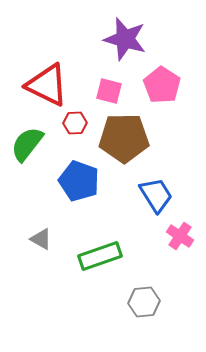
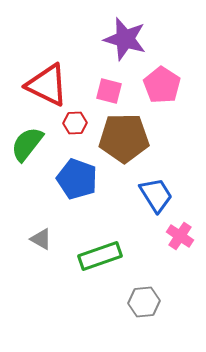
blue pentagon: moved 2 px left, 2 px up
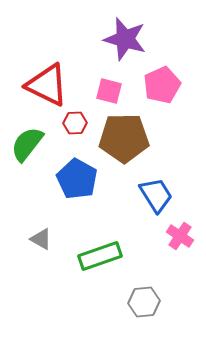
pink pentagon: rotated 15 degrees clockwise
blue pentagon: rotated 9 degrees clockwise
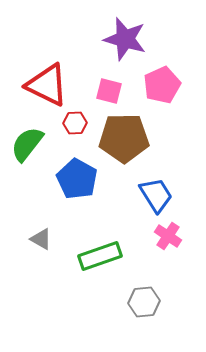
pink cross: moved 12 px left
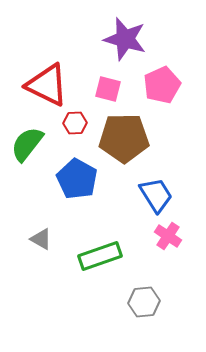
pink square: moved 1 px left, 2 px up
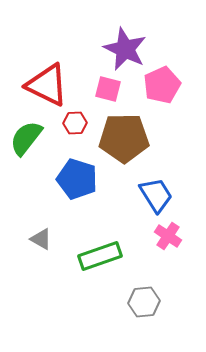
purple star: moved 10 px down; rotated 9 degrees clockwise
green semicircle: moved 1 px left, 6 px up
blue pentagon: rotated 12 degrees counterclockwise
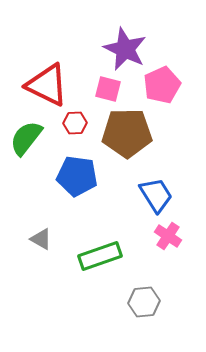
brown pentagon: moved 3 px right, 5 px up
blue pentagon: moved 3 px up; rotated 9 degrees counterclockwise
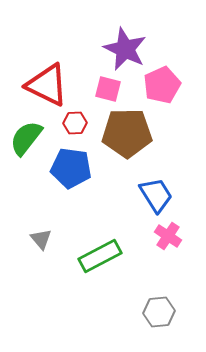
blue pentagon: moved 6 px left, 8 px up
gray triangle: rotated 20 degrees clockwise
green rectangle: rotated 9 degrees counterclockwise
gray hexagon: moved 15 px right, 10 px down
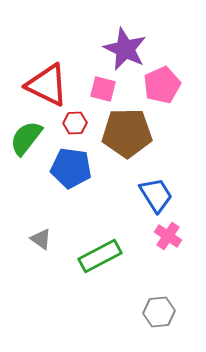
pink square: moved 5 px left
gray triangle: rotated 15 degrees counterclockwise
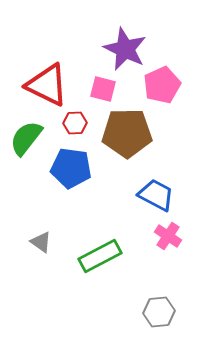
blue trapezoid: rotated 30 degrees counterclockwise
gray triangle: moved 3 px down
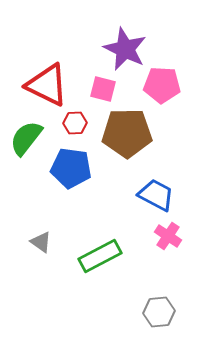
pink pentagon: rotated 27 degrees clockwise
